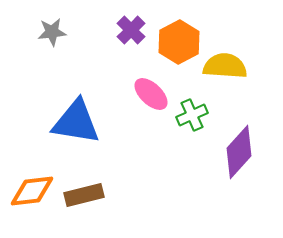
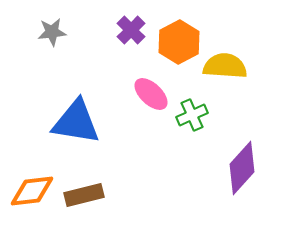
purple diamond: moved 3 px right, 16 px down
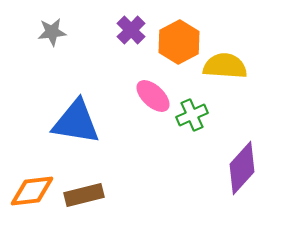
pink ellipse: moved 2 px right, 2 px down
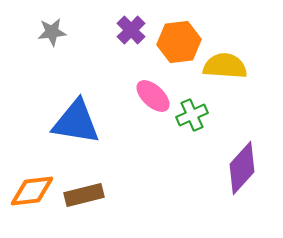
orange hexagon: rotated 21 degrees clockwise
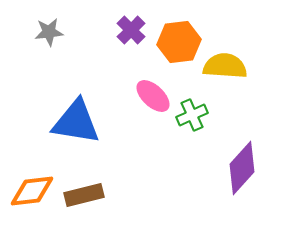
gray star: moved 3 px left
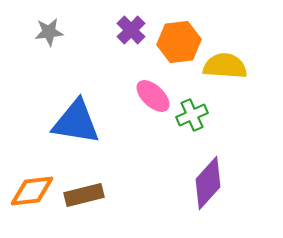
purple diamond: moved 34 px left, 15 px down
